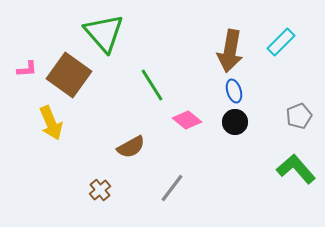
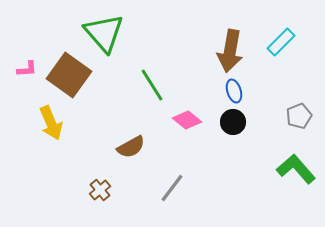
black circle: moved 2 px left
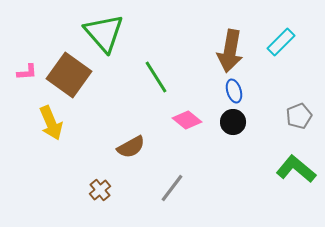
pink L-shape: moved 3 px down
green line: moved 4 px right, 8 px up
green L-shape: rotated 9 degrees counterclockwise
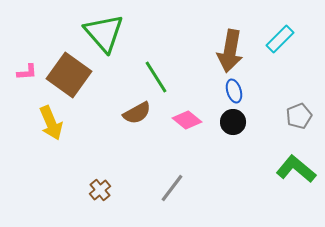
cyan rectangle: moved 1 px left, 3 px up
brown semicircle: moved 6 px right, 34 px up
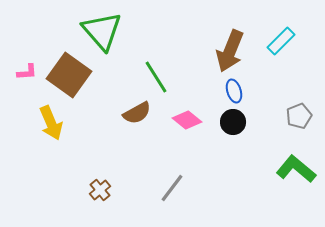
green triangle: moved 2 px left, 2 px up
cyan rectangle: moved 1 px right, 2 px down
brown arrow: rotated 12 degrees clockwise
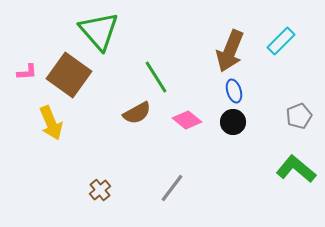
green triangle: moved 3 px left
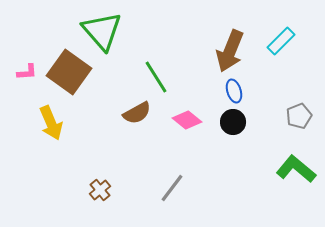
green triangle: moved 3 px right
brown square: moved 3 px up
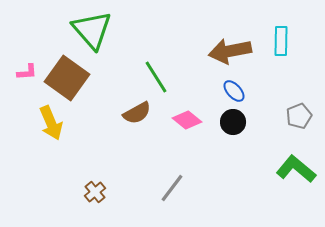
green triangle: moved 10 px left, 1 px up
cyan rectangle: rotated 44 degrees counterclockwise
brown arrow: rotated 57 degrees clockwise
brown square: moved 2 px left, 6 px down
blue ellipse: rotated 25 degrees counterclockwise
brown cross: moved 5 px left, 2 px down
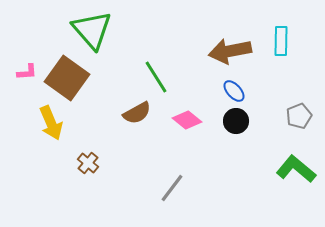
black circle: moved 3 px right, 1 px up
brown cross: moved 7 px left, 29 px up; rotated 10 degrees counterclockwise
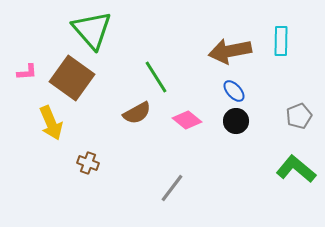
brown square: moved 5 px right
brown cross: rotated 20 degrees counterclockwise
